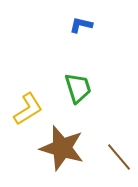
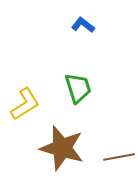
blue L-shape: moved 2 px right; rotated 25 degrees clockwise
yellow L-shape: moved 3 px left, 5 px up
brown line: rotated 60 degrees counterclockwise
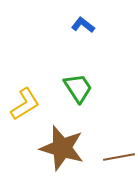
green trapezoid: rotated 16 degrees counterclockwise
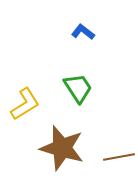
blue L-shape: moved 7 px down
